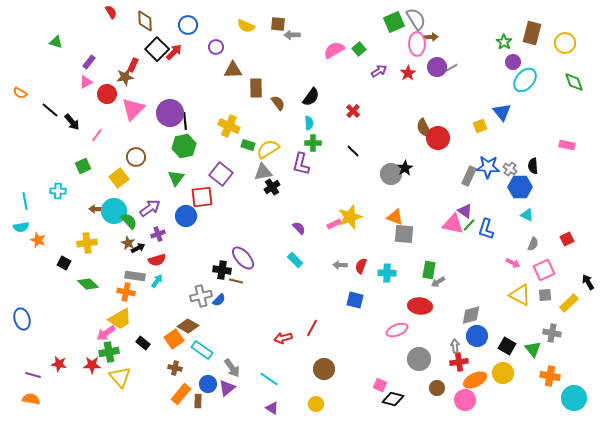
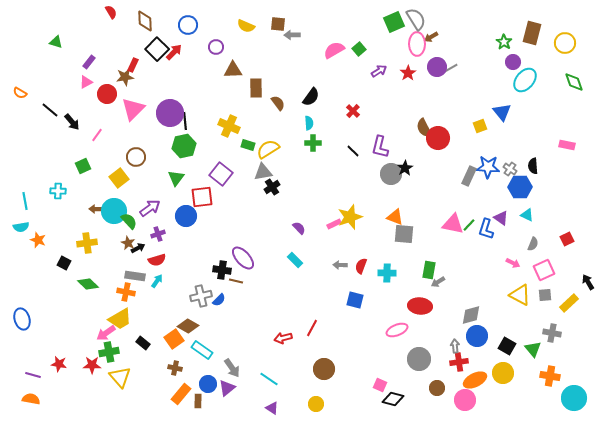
brown arrow at (431, 37): rotated 152 degrees clockwise
purple L-shape at (301, 164): moved 79 px right, 17 px up
purple triangle at (465, 211): moved 36 px right, 7 px down
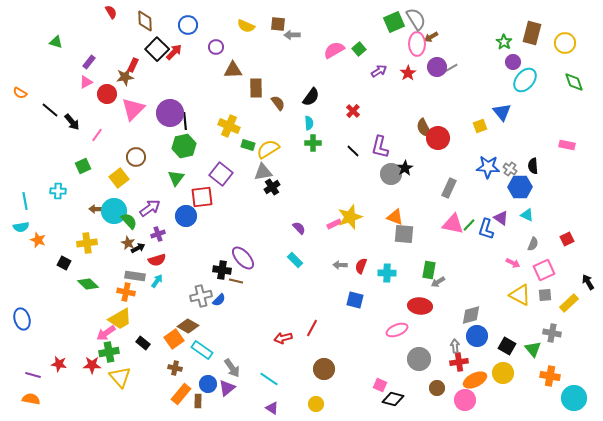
gray rectangle at (469, 176): moved 20 px left, 12 px down
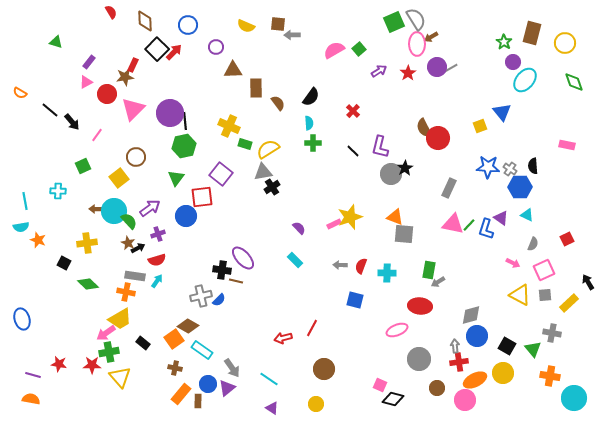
green rectangle at (248, 145): moved 3 px left, 1 px up
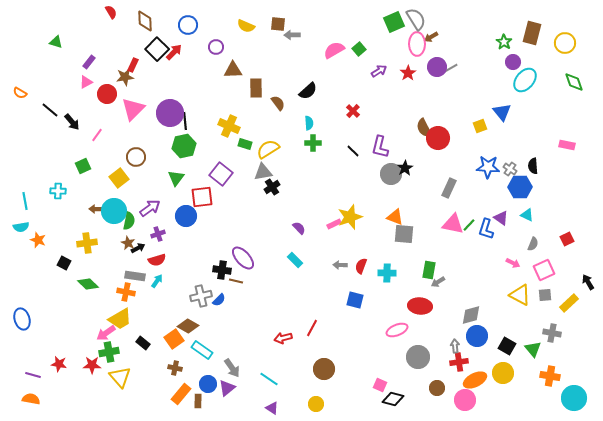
black semicircle at (311, 97): moved 3 px left, 6 px up; rotated 12 degrees clockwise
green semicircle at (129, 221): rotated 54 degrees clockwise
gray circle at (419, 359): moved 1 px left, 2 px up
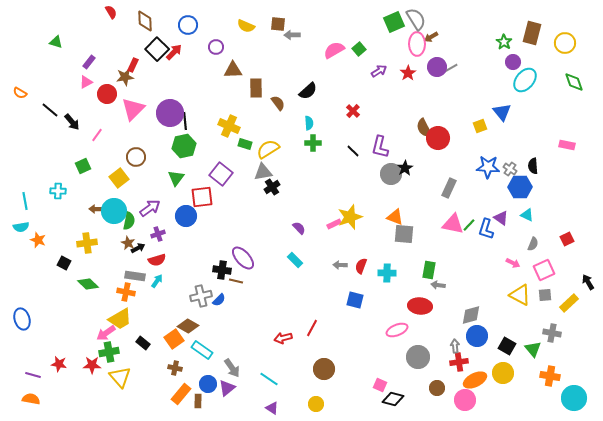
gray arrow at (438, 282): moved 3 px down; rotated 40 degrees clockwise
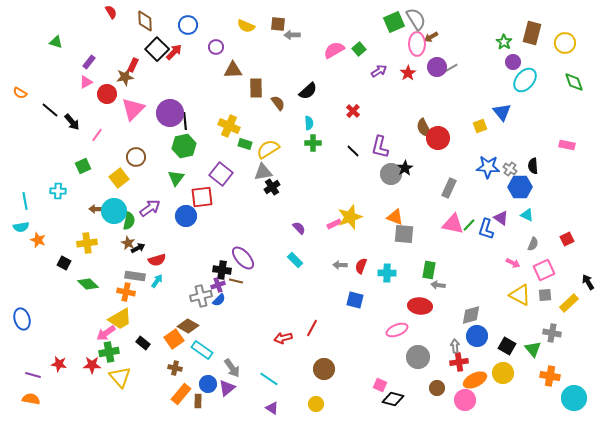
purple cross at (158, 234): moved 60 px right, 51 px down
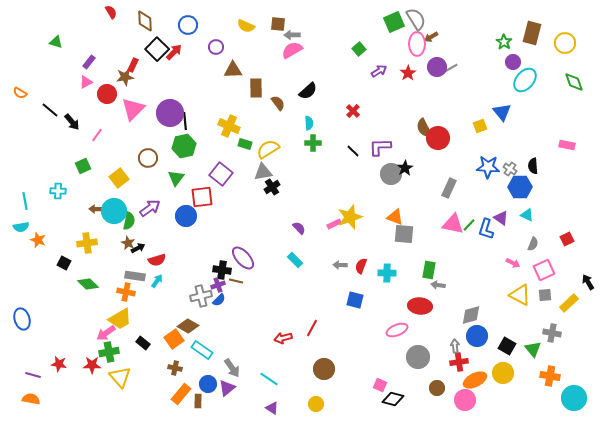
pink semicircle at (334, 50): moved 42 px left
purple L-shape at (380, 147): rotated 75 degrees clockwise
brown circle at (136, 157): moved 12 px right, 1 px down
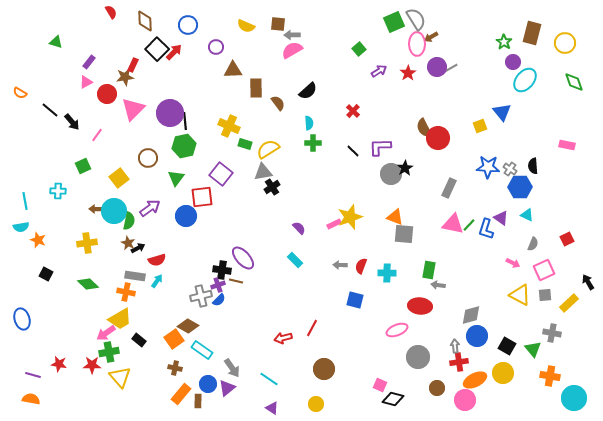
black square at (64, 263): moved 18 px left, 11 px down
black rectangle at (143, 343): moved 4 px left, 3 px up
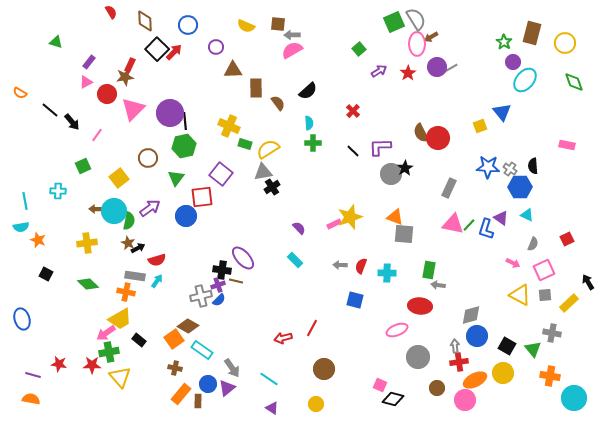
red rectangle at (133, 65): moved 3 px left
brown semicircle at (424, 128): moved 3 px left, 5 px down
